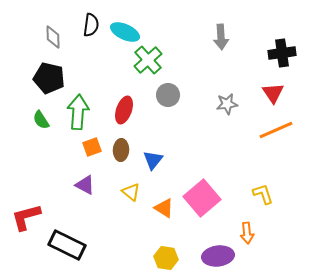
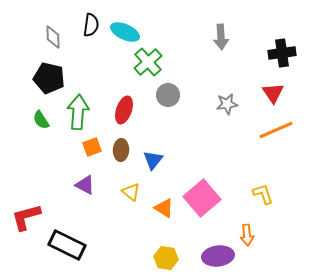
green cross: moved 2 px down
orange arrow: moved 2 px down
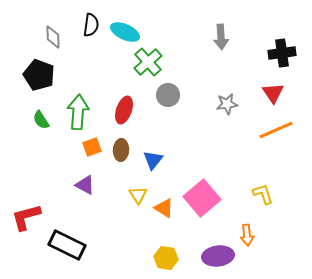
black pentagon: moved 10 px left, 3 px up; rotated 8 degrees clockwise
yellow triangle: moved 7 px right, 3 px down; rotated 18 degrees clockwise
